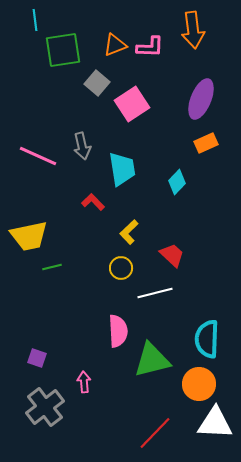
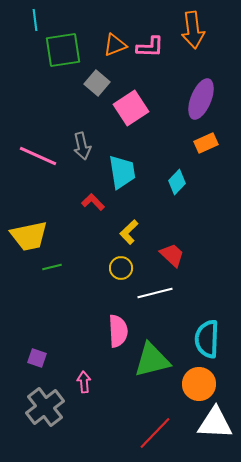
pink square: moved 1 px left, 4 px down
cyan trapezoid: moved 3 px down
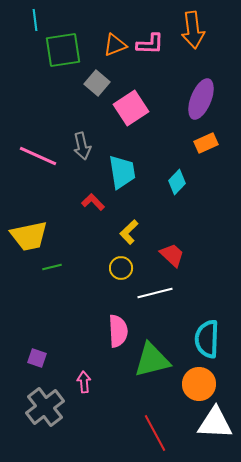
pink L-shape: moved 3 px up
red line: rotated 72 degrees counterclockwise
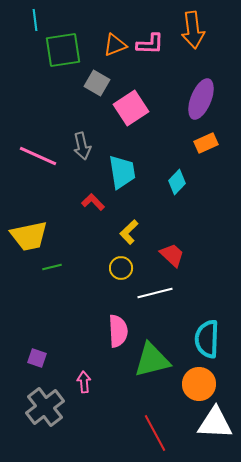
gray square: rotated 10 degrees counterclockwise
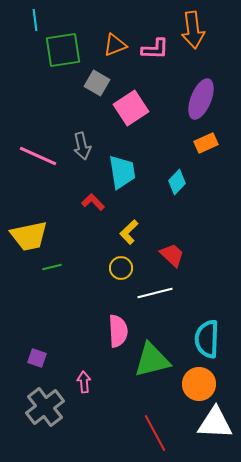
pink L-shape: moved 5 px right, 5 px down
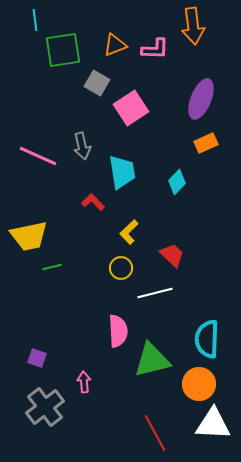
orange arrow: moved 4 px up
white triangle: moved 2 px left, 1 px down
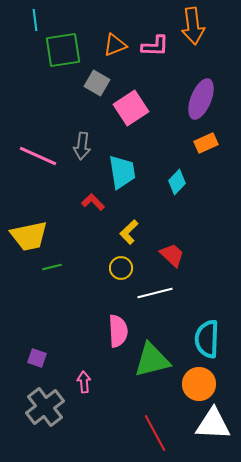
pink L-shape: moved 3 px up
gray arrow: rotated 20 degrees clockwise
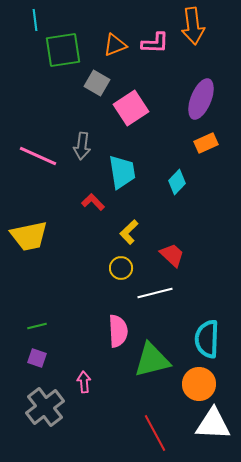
pink L-shape: moved 3 px up
green line: moved 15 px left, 59 px down
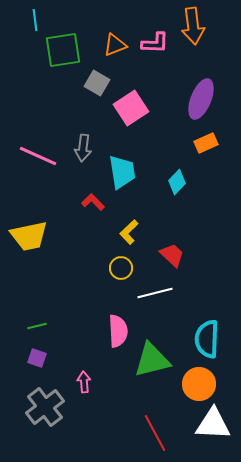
gray arrow: moved 1 px right, 2 px down
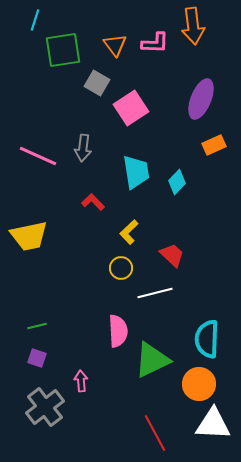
cyan line: rotated 25 degrees clockwise
orange triangle: rotated 45 degrees counterclockwise
orange rectangle: moved 8 px right, 2 px down
cyan trapezoid: moved 14 px right
green triangle: rotated 12 degrees counterclockwise
pink arrow: moved 3 px left, 1 px up
